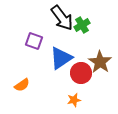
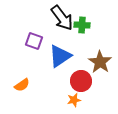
green cross: rotated 35 degrees clockwise
blue triangle: moved 1 px left, 2 px up
red circle: moved 8 px down
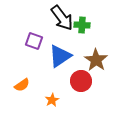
brown star: moved 4 px left, 2 px up
orange star: moved 22 px left; rotated 16 degrees counterclockwise
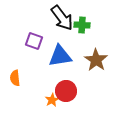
blue triangle: rotated 25 degrees clockwise
red circle: moved 15 px left, 10 px down
orange semicircle: moved 7 px left, 7 px up; rotated 119 degrees clockwise
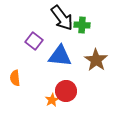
purple square: rotated 18 degrees clockwise
blue triangle: rotated 15 degrees clockwise
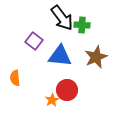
brown star: moved 3 px up; rotated 15 degrees clockwise
red circle: moved 1 px right, 1 px up
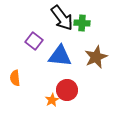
green cross: moved 2 px up
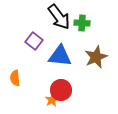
black arrow: moved 3 px left, 1 px up
red circle: moved 6 px left
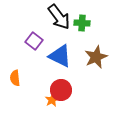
blue triangle: rotated 20 degrees clockwise
